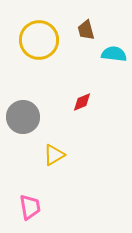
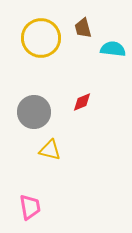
brown trapezoid: moved 3 px left, 2 px up
yellow circle: moved 2 px right, 2 px up
cyan semicircle: moved 1 px left, 5 px up
gray circle: moved 11 px right, 5 px up
yellow triangle: moved 4 px left, 5 px up; rotated 45 degrees clockwise
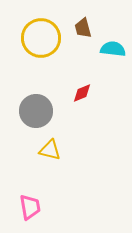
red diamond: moved 9 px up
gray circle: moved 2 px right, 1 px up
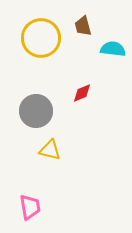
brown trapezoid: moved 2 px up
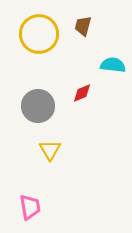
brown trapezoid: rotated 30 degrees clockwise
yellow circle: moved 2 px left, 4 px up
cyan semicircle: moved 16 px down
gray circle: moved 2 px right, 5 px up
yellow triangle: rotated 45 degrees clockwise
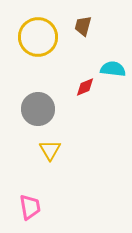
yellow circle: moved 1 px left, 3 px down
cyan semicircle: moved 4 px down
red diamond: moved 3 px right, 6 px up
gray circle: moved 3 px down
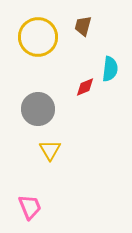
cyan semicircle: moved 3 px left; rotated 90 degrees clockwise
pink trapezoid: rotated 12 degrees counterclockwise
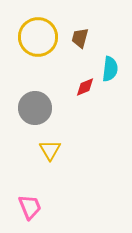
brown trapezoid: moved 3 px left, 12 px down
gray circle: moved 3 px left, 1 px up
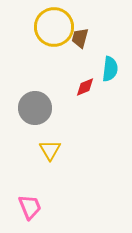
yellow circle: moved 16 px right, 10 px up
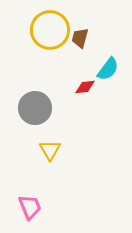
yellow circle: moved 4 px left, 3 px down
cyan semicircle: moved 2 px left; rotated 30 degrees clockwise
red diamond: rotated 15 degrees clockwise
